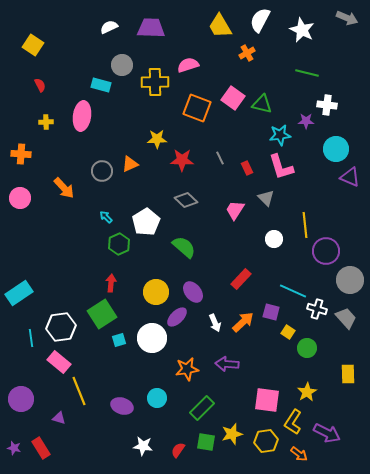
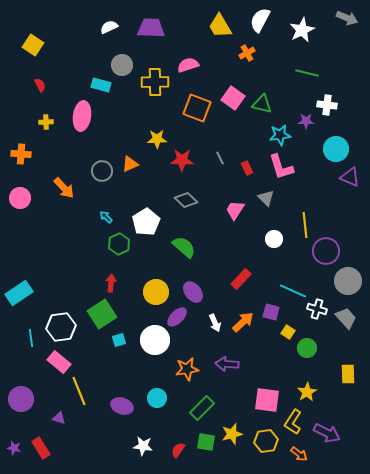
white star at (302, 30): rotated 20 degrees clockwise
gray circle at (350, 280): moved 2 px left, 1 px down
white circle at (152, 338): moved 3 px right, 2 px down
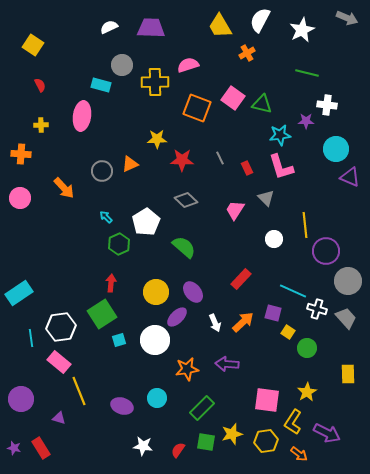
yellow cross at (46, 122): moved 5 px left, 3 px down
purple square at (271, 312): moved 2 px right, 1 px down
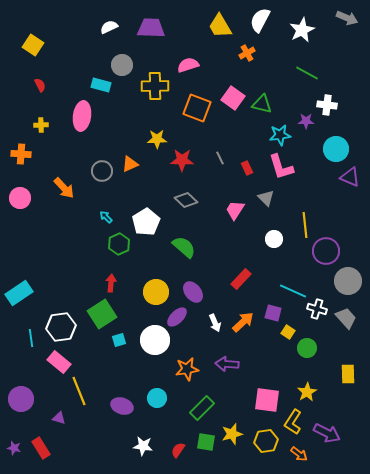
green line at (307, 73): rotated 15 degrees clockwise
yellow cross at (155, 82): moved 4 px down
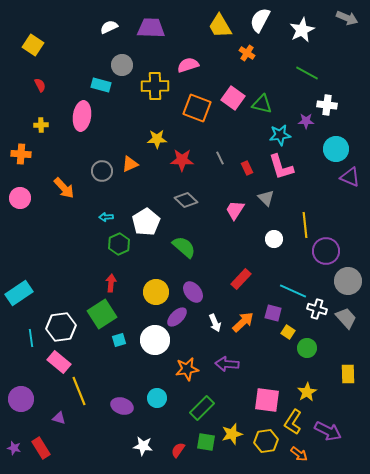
orange cross at (247, 53): rotated 28 degrees counterclockwise
cyan arrow at (106, 217): rotated 48 degrees counterclockwise
purple arrow at (327, 433): moved 1 px right, 2 px up
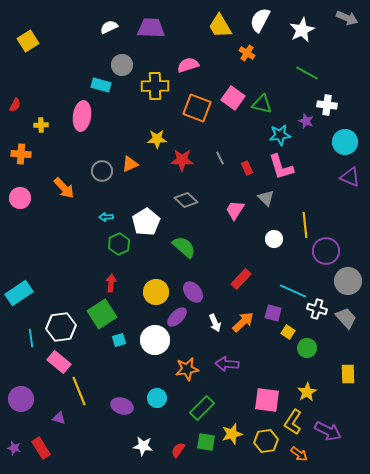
yellow square at (33, 45): moved 5 px left, 4 px up; rotated 25 degrees clockwise
red semicircle at (40, 85): moved 25 px left, 20 px down; rotated 56 degrees clockwise
purple star at (306, 121): rotated 21 degrees clockwise
cyan circle at (336, 149): moved 9 px right, 7 px up
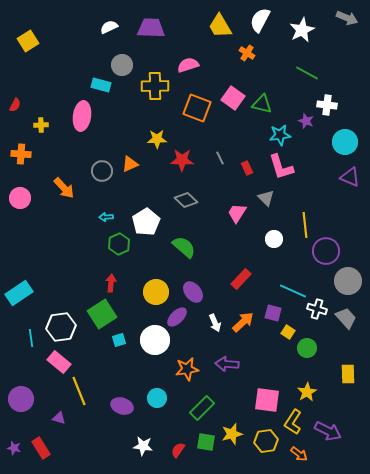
pink trapezoid at (235, 210): moved 2 px right, 3 px down
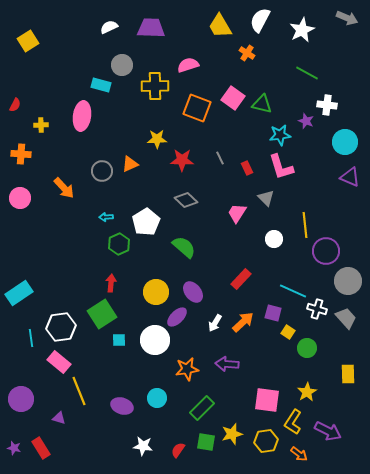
white arrow at (215, 323): rotated 54 degrees clockwise
cyan square at (119, 340): rotated 16 degrees clockwise
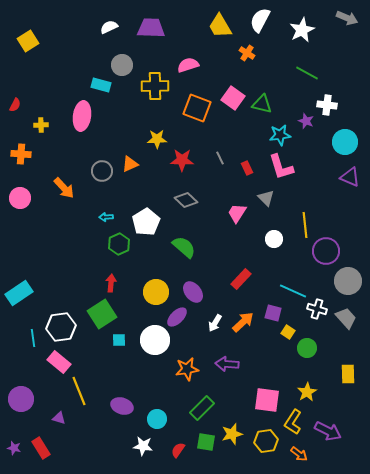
cyan line at (31, 338): moved 2 px right
cyan circle at (157, 398): moved 21 px down
